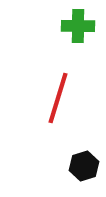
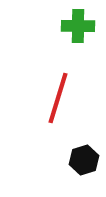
black hexagon: moved 6 px up
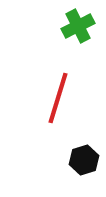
green cross: rotated 28 degrees counterclockwise
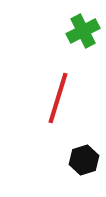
green cross: moved 5 px right, 5 px down
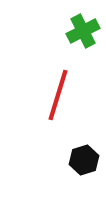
red line: moved 3 px up
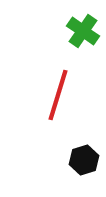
green cross: rotated 28 degrees counterclockwise
